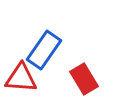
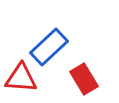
blue rectangle: moved 5 px right, 3 px up; rotated 12 degrees clockwise
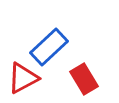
red triangle: moved 2 px right; rotated 32 degrees counterclockwise
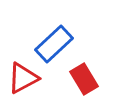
blue rectangle: moved 5 px right, 3 px up
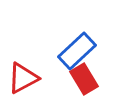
blue rectangle: moved 23 px right, 7 px down
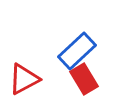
red triangle: moved 1 px right, 1 px down
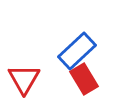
red triangle: rotated 32 degrees counterclockwise
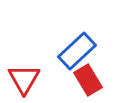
red rectangle: moved 4 px right, 1 px down
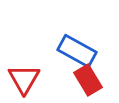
blue rectangle: rotated 72 degrees clockwise
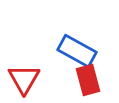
red rectangle: rotated 16 degrees clockwise
